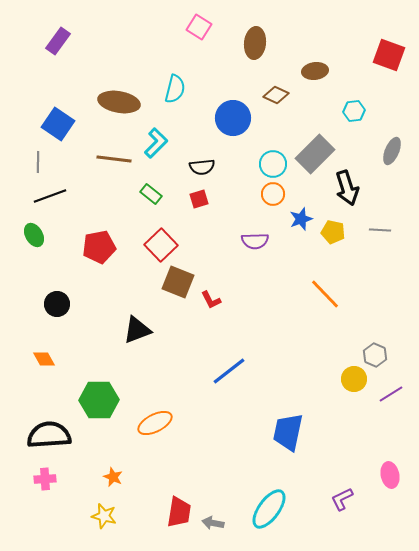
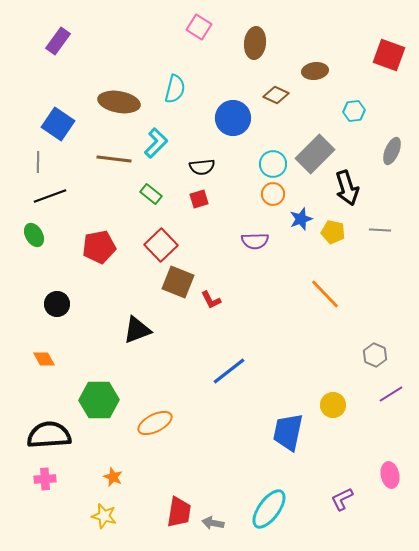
yellow circle at (354, 379): moved 21 px left, 26 px down
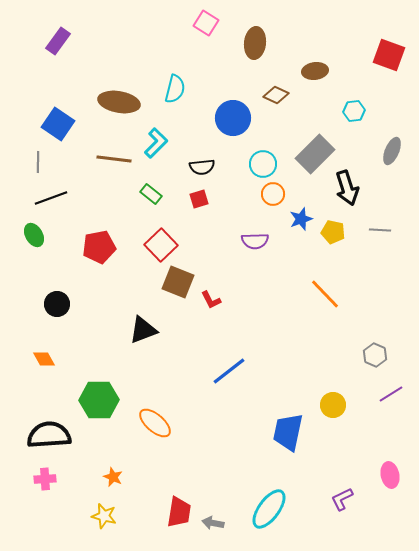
pink square at (199, 27): moved 7 px right, 4 px up
cyan circle at (273, 164): moved 10 px left
black line at (50, 196): moved 1 px right, 2 px down
black triangle at (137, 330): moved 6 px right
orange ellipse at (155, 423): rotated 68 degrees clockwise
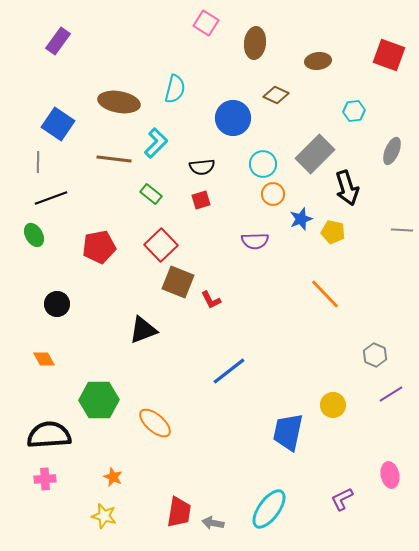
brown ellipse at (315, 71): moved 3 px right, 10 px up
red square at (199, 199): moved 2 px right, 1 px down
gray line at (380, 230): moved 22 px right
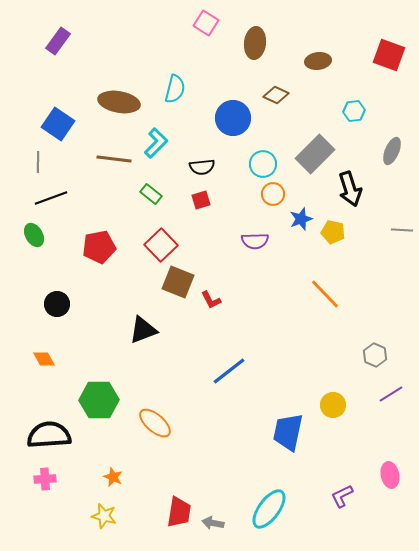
black arrow at (347, 188): moved 3 px right, 1 px down
purple L-shape at (342, 499): moved 3 px up
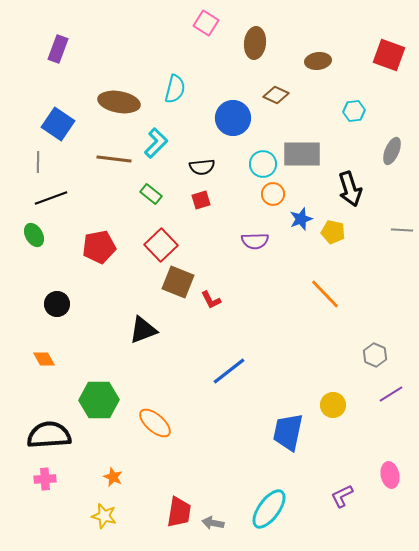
purple rectangle at (58, 41): moved 8 px down; rotated 16 degrees counterclockwise
gray rectangle at (315, 154): moved 13 px left; rotated 45 degrees clockwise
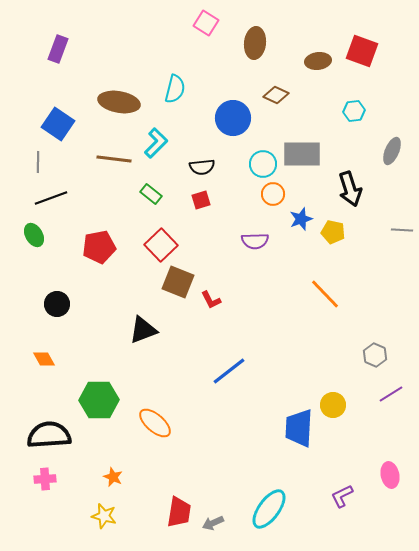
red square at (389, 55): moved 27 px left, 4 px up
blue trapezoid at (288, 432): moved 11 px right, 4 px up; rotated 9 degrees counterclockwise
gray arrow at (213, 523): rotated 35 degrees counterclockwise
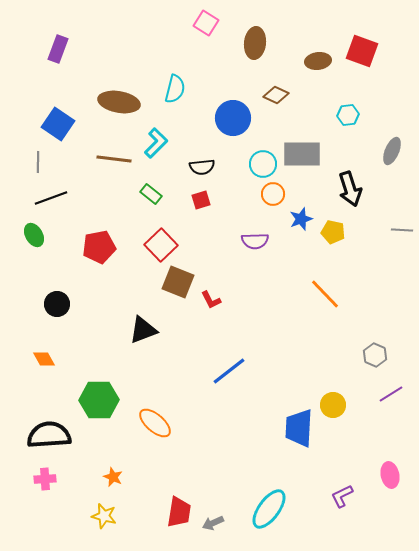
cyan hexagon at (354, 111): moved 6 px left, 4 px down
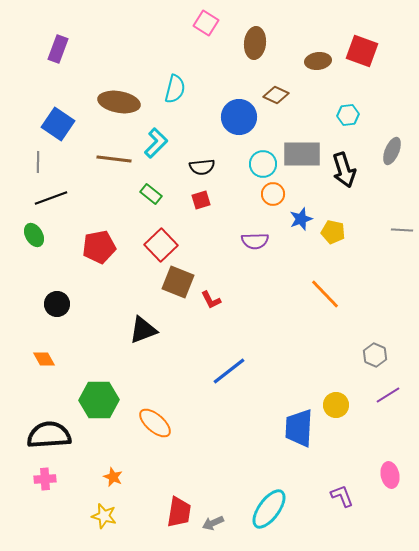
blue circle at (233, 118): moved 6 px right, 1 px up
black arrow at (350, 189): moved 6 px left, 19 px up
purple line at (391, 394): moved 3 px left, 1 px down
yellow circle at (333, 405): moved 3 px right
purple L-shape at (342, 496): rotated 95 degrees clockwise
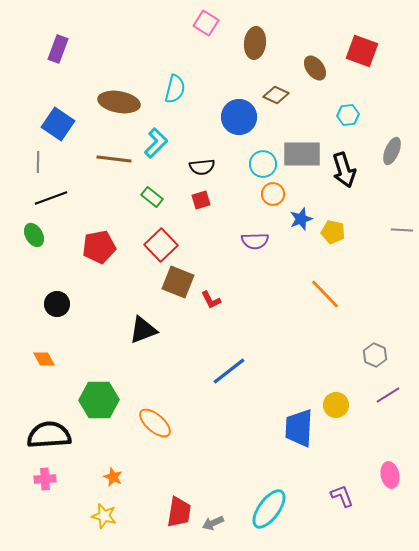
brown ellipse at (318, 61): moved 3 px left, 7 px down; rotated 60 degrees clockwise
green rectangle at (151, 194): moved 1 px right, 3 px down
